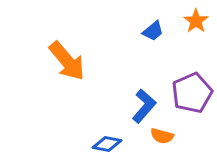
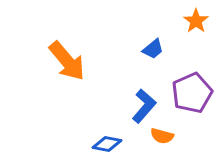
blue trapezoid: moved 18 px down
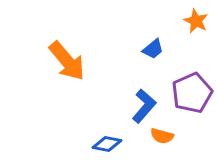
orange star: rotated 10 degrees counterclockwise
